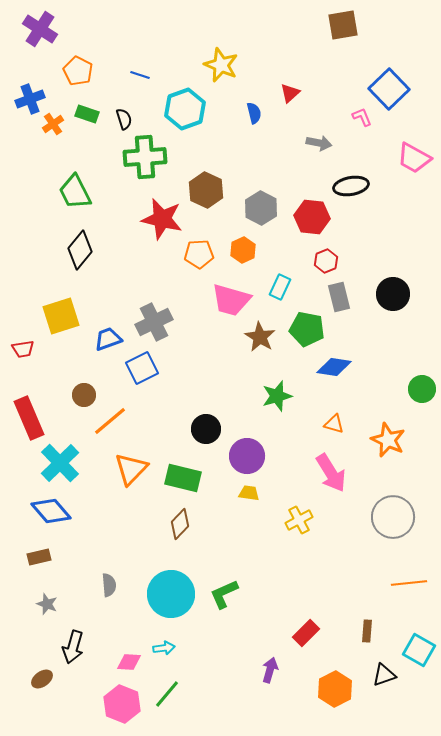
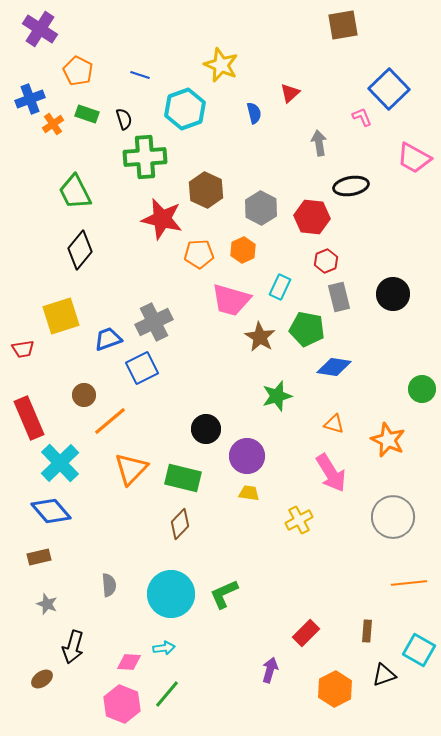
gray arrow at (319, 143): rotated 110 degrees counterclockwise
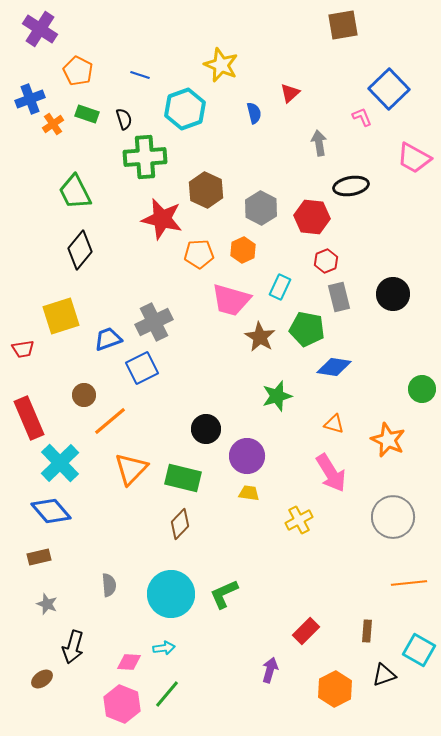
red rectangle at (306, 633): moved 2 px up
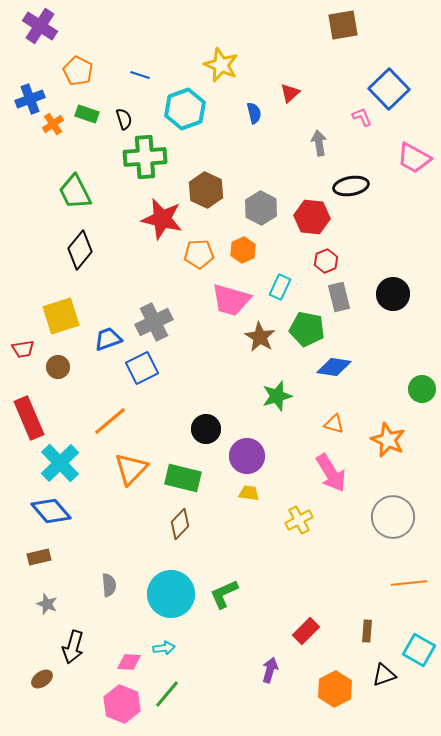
purple cross at (40, 29): moved 3 px up
brown circle at (84, 395): moved 26 px left, 28 px up
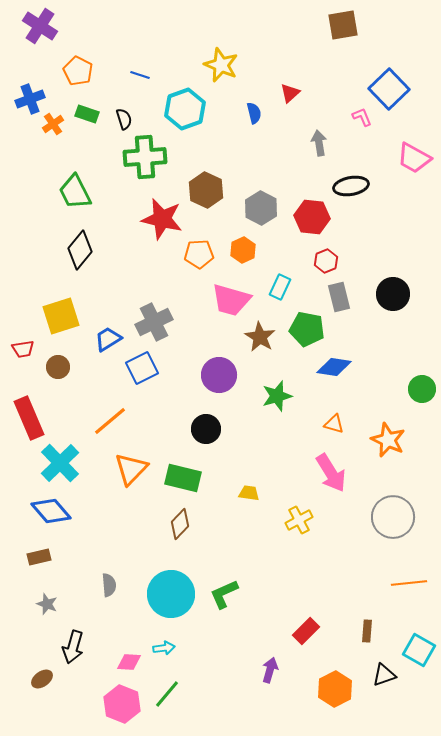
blue trapezoid at (108, 339): rotated 12 degrees counterclockwise
purple circle at (247, 456): moved 28 px left, 81 px up
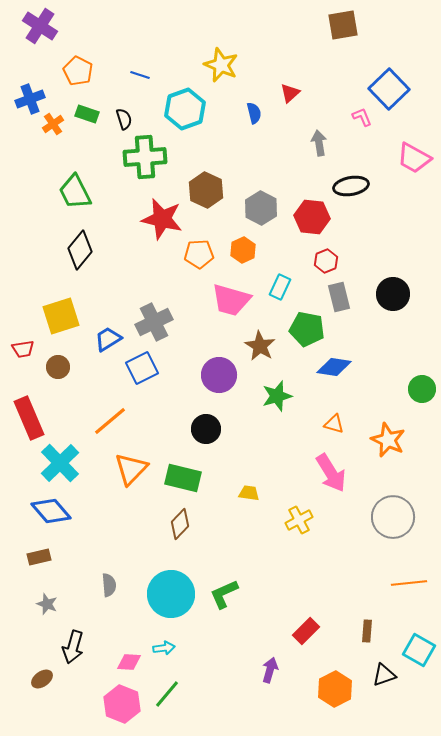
brown star at (260, 337): moved 9 px down
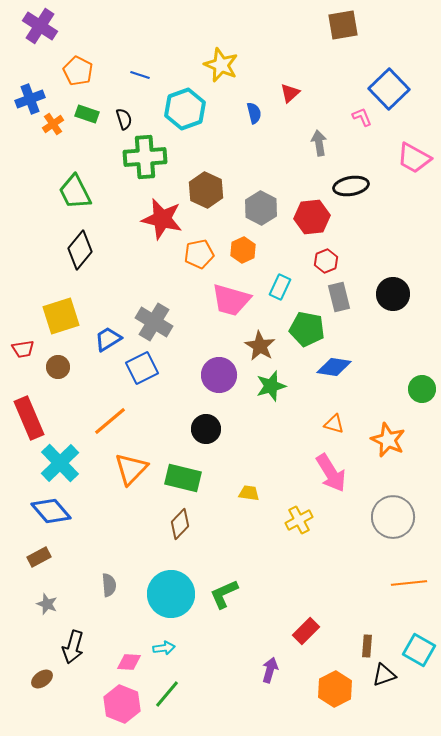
red hexagon at (312, 217): rotated 12 degrees counterclockwise
orange pentagon at (199, 254): rotated 8 degrees counterclockwise
gray cross at (154, 322): rotated 33 degrees counterclockwise
green star at (277, 396): moved 6 px left, 10 px up
brown rectangle at (39, 557): rotated 15 degrees counterclockwise
brown rectangle at (367, 631): moved 15 px down
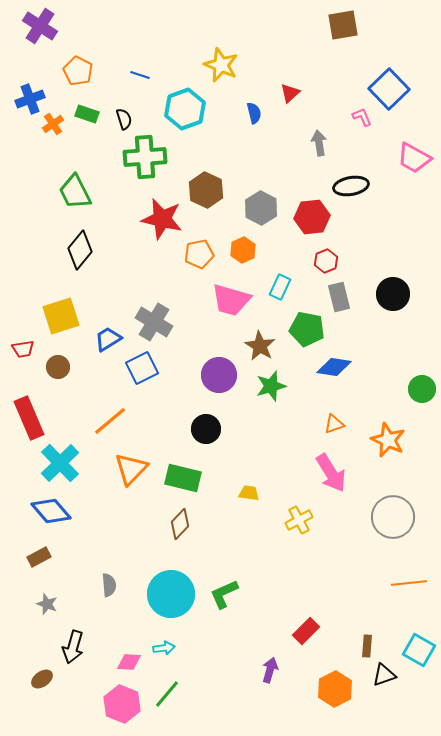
orange triangle at (334, 424): rotated 35 degrees counterclockwise
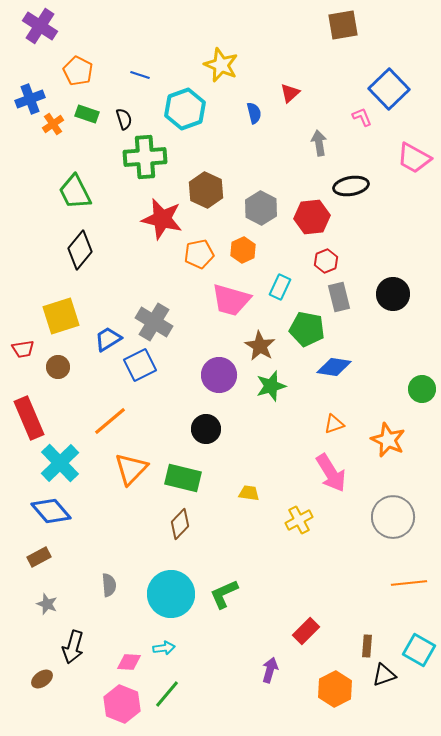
blue square at (142, 368): moved 2 px left, 3 px up
